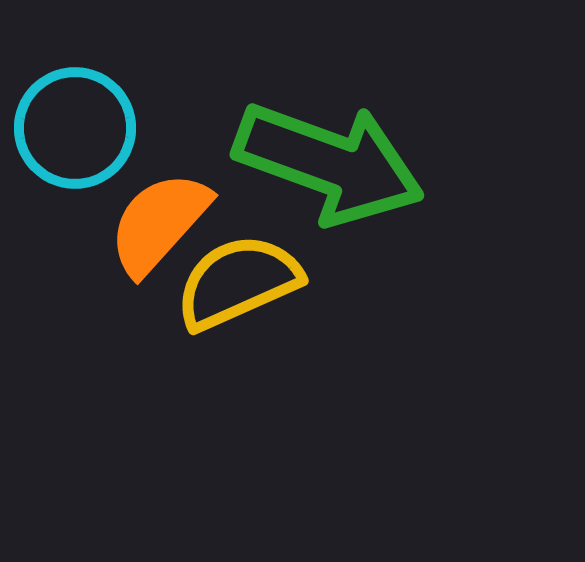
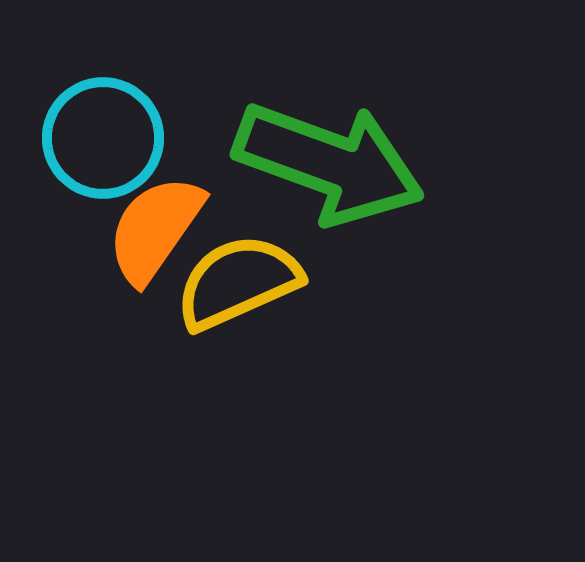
cyan circle: moved 28 px right, 10 px down
orange semicircle: moved 4 px left, 6 px down; rotated 7 degrees counterclockwise
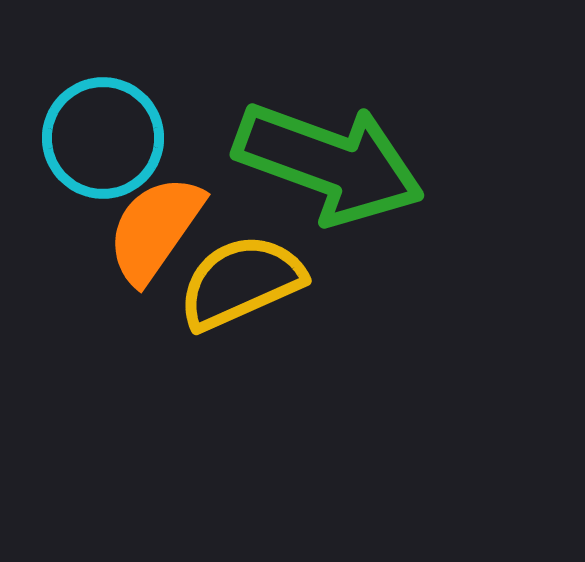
yellow semicircle: moved 3 px right
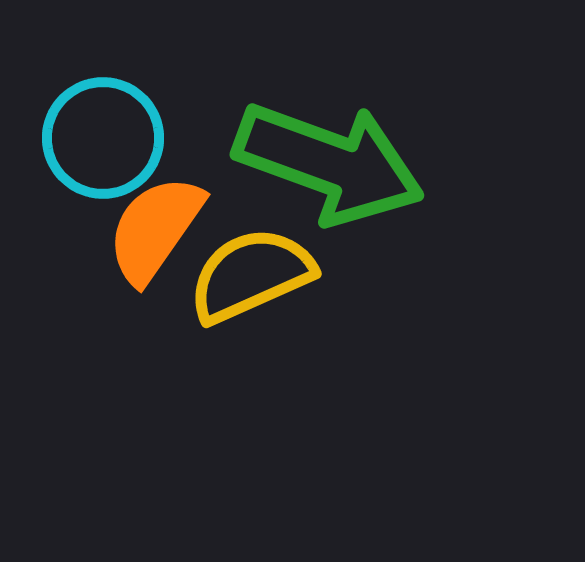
yellow semicircle: moved 10 px right, 7 px up
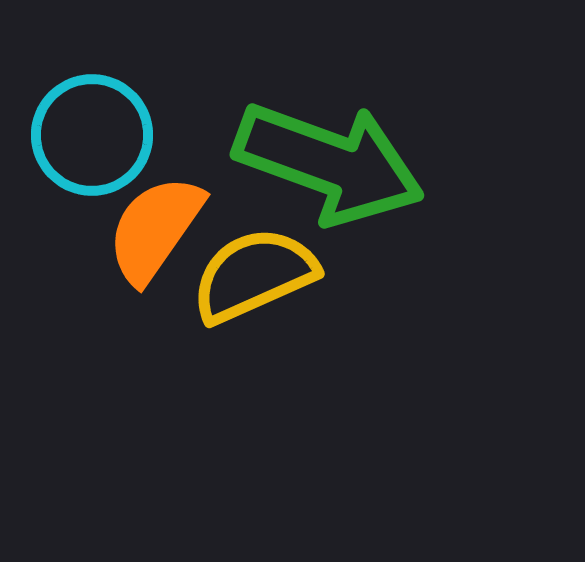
cyan circle: moved 11 px left, 3 px up
yellow semicircle: moved 3 px right
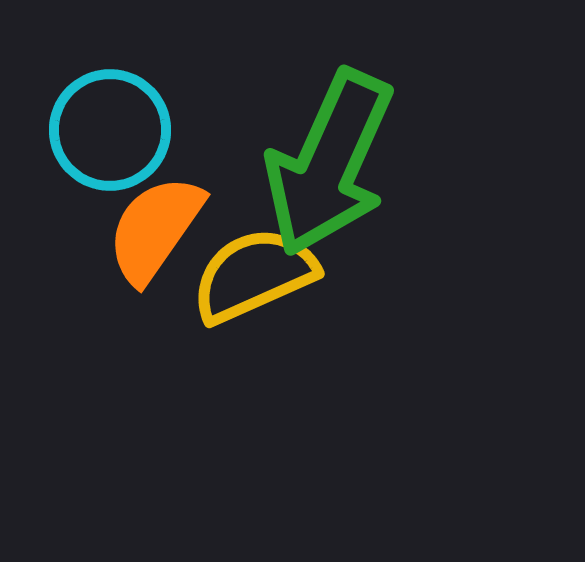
cyan circle: moved 18 px right, 5 px up
green arrow: rotated 94 degrees clockwise
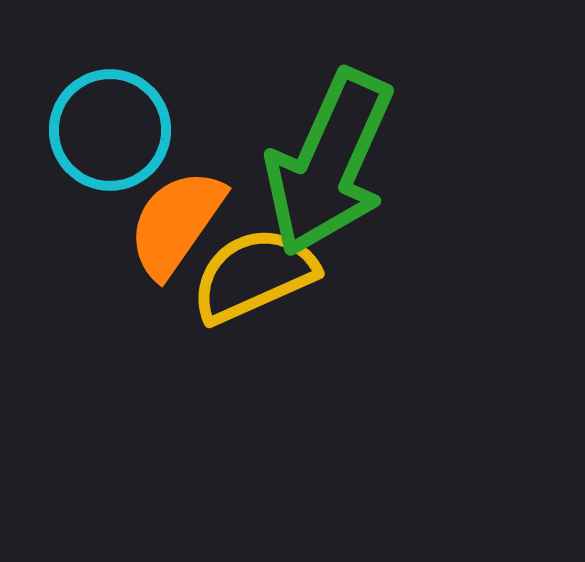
orange semicircle: moved 21 px right, 6 px up
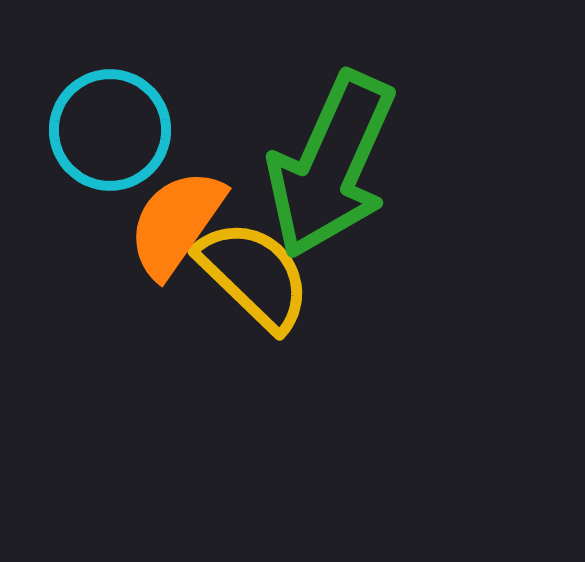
green arrow: moved 2 px right, 2 px down
yellow semicircle: rotated 68 degrees clockwise
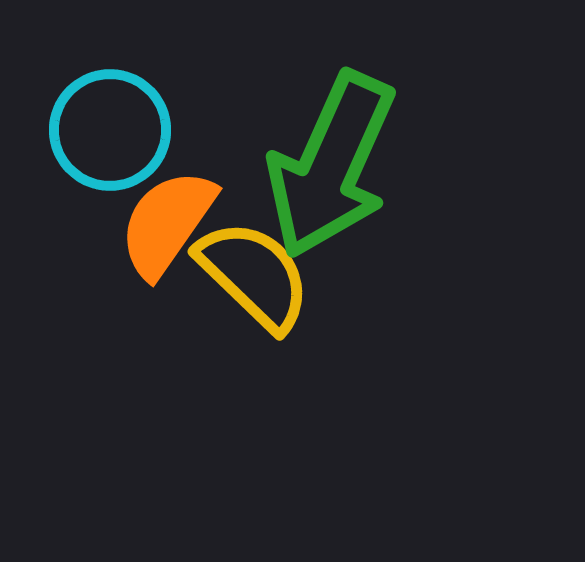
orange semicircle: moved 9 px left
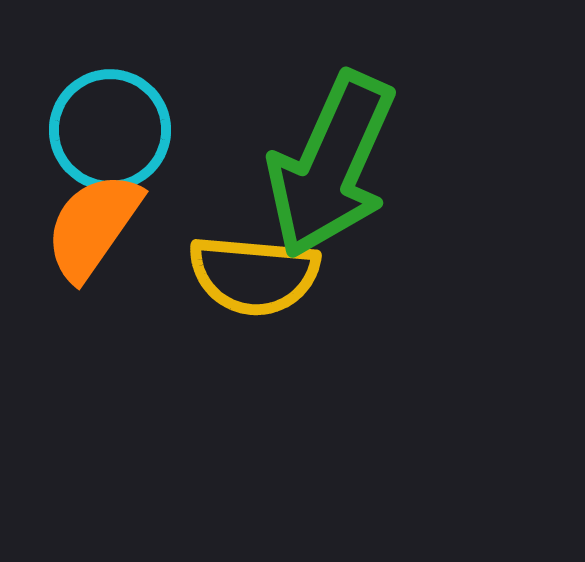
orange semicircle: moved 74 px left, 3 px down
yellow semicircle: rotated 141 degrees clockwise
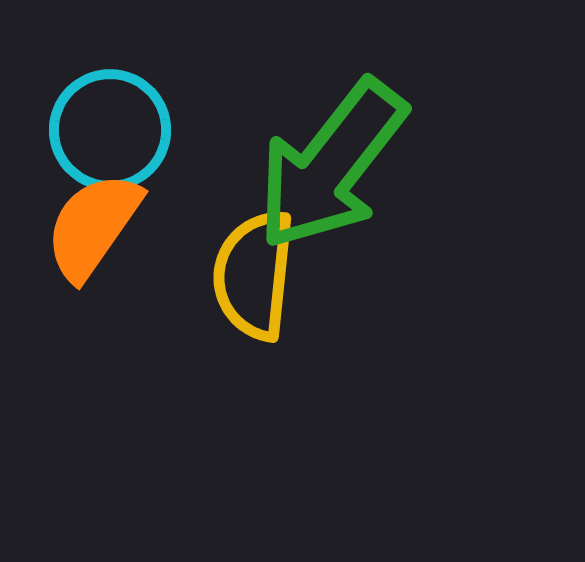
green arrow: rotated 14 degrees clockwise
yellow semicircle: rotated 91 degrees clockwise
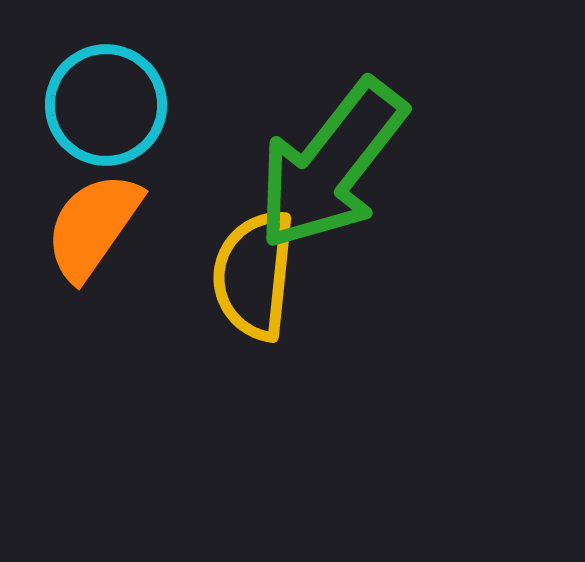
cyan circle: moved 4 px left, 25 px up
